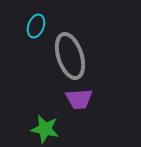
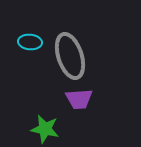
cyan ellipse: moved 6 px left, 16 px down; rotated 75 degrees clockwise
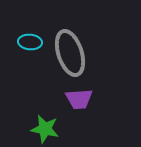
gray ellipse: moved 3 px up
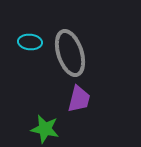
purple trapezoid: rotated 72 degrees counterclockwise
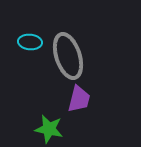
gray ellipse: moved 2 px left, 3 px down
green star: moved 4 px right
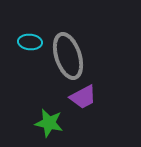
purple trapezoid: moved 4 px right, 2 px up; rotated 48 degrees clockwise
green star: moved 6 px up
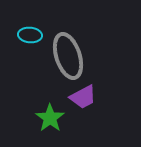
cyan ellipse: moved 7 px up
green star: moved 1 px right, 5 px up; rotated 24 degrees clockwise
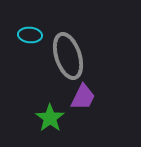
purple trapezoid: rotated 36 degrees counterclockwise
